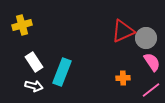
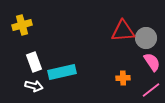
red triangle: rotated 20 degrees clockwise
white rectangle: rotated 12 degrees clockwise
cyan rectangle: rotated 56 degrees clockwise
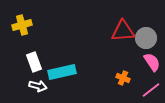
orange cross: rotated 24 degrees clockwise
white arrow: moved 4 px right
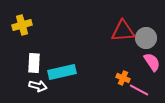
white rectangle: moved 1 px down; rotated 24 degrees clockwise
pink line: moved 12 px left; rotated 66 degrees clockwise
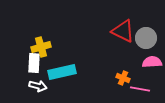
yellow cross: moved 19 px right, 22 px down
red triangle: rotated 30 degrees clockwise
pink semicircle: rotated 60 degrees counterclockwise
pink line: moved 1 px right, 1 px up; rotated 18 degrees counterclockwise
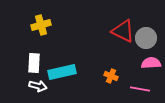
yellow cross: moved 22 px up
pink semicircle: moved 1 px left, 1 px down
orange cross: moved 12 px left, 2 px up
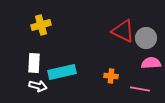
orange cross: rotated 16 degrees counterclockwise
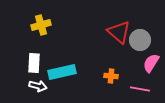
red triangle: moved 4 px left, 1 px down; rotated 15 degrees clockwise
gray circle: moved 6 px left, 2 px down
pink semicircle: rotated 54 degrees counterclockwise
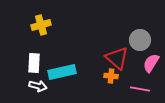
red triangle: moved 2 px left, 26 px down
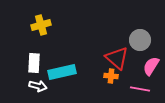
pink semicircle: moved 3 px down
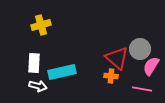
gray circle: moved 9 px down
pink line: moved 2 px right
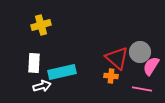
gray circle: moved 3 px down
white arrow: moved 4 px right; rotated 30 degrees counterclockwise
